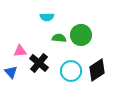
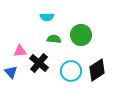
green semicircle: moved 5 px left, 1 px down
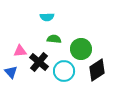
green circle: moved 14 px down
black cross: moved 1 px up
cyan circle: moved 7 px left
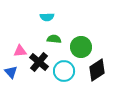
green circle: moved 2 px up
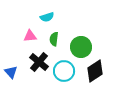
cyan semicircle: rotated 16 degrees counterclockwise
green semicircle: rotated 88 degrees counterclockwise
pink triangle: moved 10 px right, 15 px up
black diamond: moved 2 px left, 1 px down
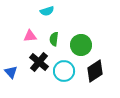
cyan semicircle: moved 6 px up
green circle: moved 2 px up
